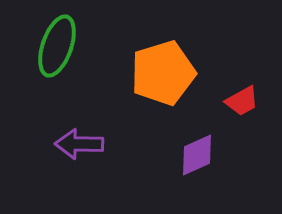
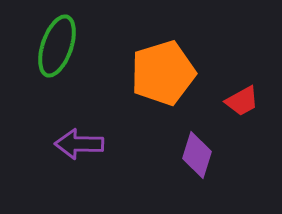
purple diamond: rotated 48 degrees counterclockwise
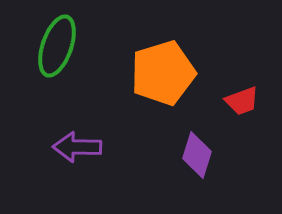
red trapezoid: rotated 9 degrees clockwise
purple arrow: moved 2 px left, 3 px down
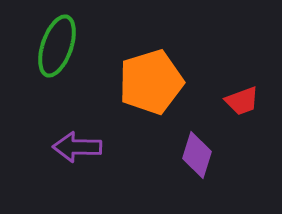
orange pentagon: moved 12 px left, 9 px down
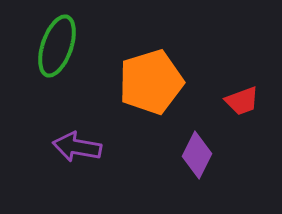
purple arrow: rotated 9 degrees clockwise
purple diamond: rotated 9 degrees clockwise
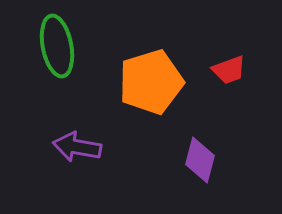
green ellipse: rotated 30 degrees counterclockwise
red trapezoid: moved 13 px left, 31 px up
purple diamond: moved 3 px right, 5 px down; rotated 12 degrees counterclockwise
